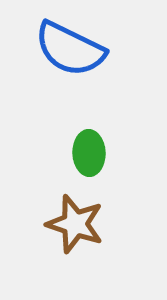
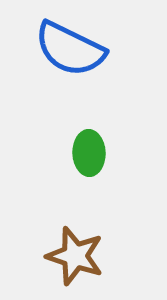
brown star: moved 32 px down
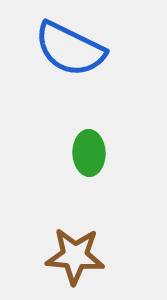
brown star: rotated 14 degrees counterclockwise
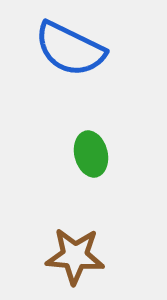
green ellipse: moved 2 px right, 1 px down; rotated 12 degrees counterclockwise
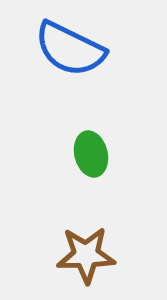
brown star: moved 11 px right, 1 px up; rotated 6 degrees counterclockwise
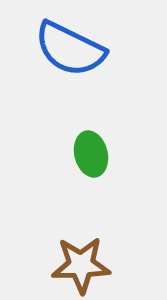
brown star: moved 5 px left, 10 px down
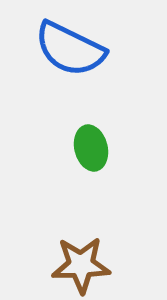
green ellipse: moved 6 px up
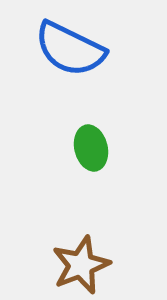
brown star: rotated 20 degrees counterclockwise
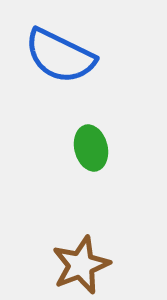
blue semicircle: moved 10 px left, 7 px down
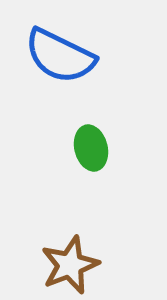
brown star: moved 11 px left
